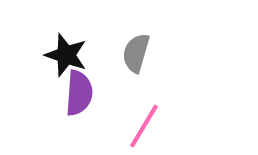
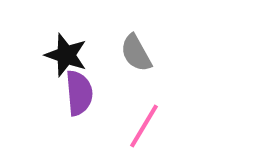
gray semicircle: rotated 45 degrees counterclockwise
purple semicircle: rotated 9 degrees counterclockwise
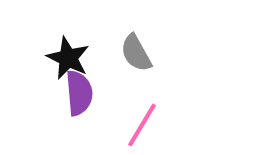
black star: moved 2 px right, 3 px down; rotated 6 degrees clockwise
pink line: moved 2 px left, 1 px up
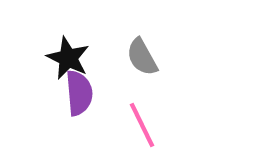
gray semicircle: moved 6 px right, 4 px down
pink line: rotated 57 degrees counterclockwise
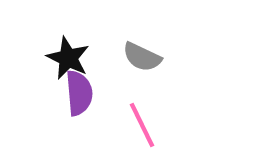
gray semicircle: rotated 36 degrees counterclockwise
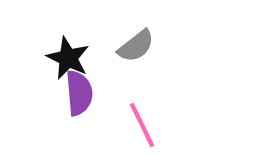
gray semicircle: moved 6 px left, 11 px up; rotated 63 degrees counterclockwise
